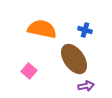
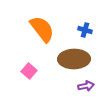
orange semicircle: rotated 40 degrees clockwise
brown ellipse: rotated 56 degrees counterclockwise
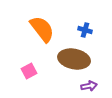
brown ellipse: rotated 12 degrees clockwise
pink square: rotated 21 degrees clockwise
purple arrow: moved 3 px right
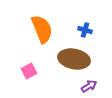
orange semicircle: rotated 16 degrees clockwise
purple arrow: rotated 21 degrees counterclockwise
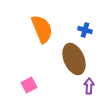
brown ellipse: rotated 56 degrees clockwise
pink square: moved 14 px down
purple arrow: rotated 56 degrees counterclockwise
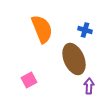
pink square: moved 5 px up
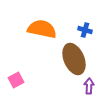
orange semicircle: rotated 56 degrees counterclockwise
pink square: moved 13 px left
